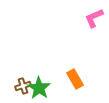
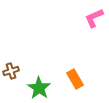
brown cross: moved 12 px left, 15 px up
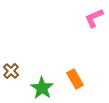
brown cross: rotated 28 degrees counterclockwise
green star: moved 3 px right
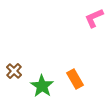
brown cross: moved 3 px right
green star: moved 2 px up
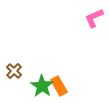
orange rectangle: moved 16 px left, 7 px down
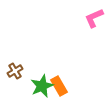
brown cross: moved 1 px right; rotated 14 degrees clockwise
green star: rotated 15 degrees clockwise
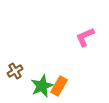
pink L-shape: moved 9 px left, 19 px down
orange rectangle: rotated 60 degrees clockwise
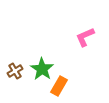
green star: moved 17 px up; rotated 15 degrees counterclockwise
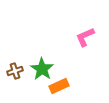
brown cross: rotated 14 degrees clockwise
orange rectangle: rotated 36 degrees clockwise
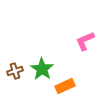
pink L-shape: moved 4 px down
orange rectangle: moved 6 px right
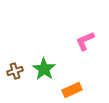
green star: moved 2 px right
orange rectangle: moved 7 px right, 4 px down
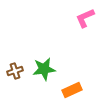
pink L-shape: moved 23 px up
green star: rotated 30 degrees clockwise
